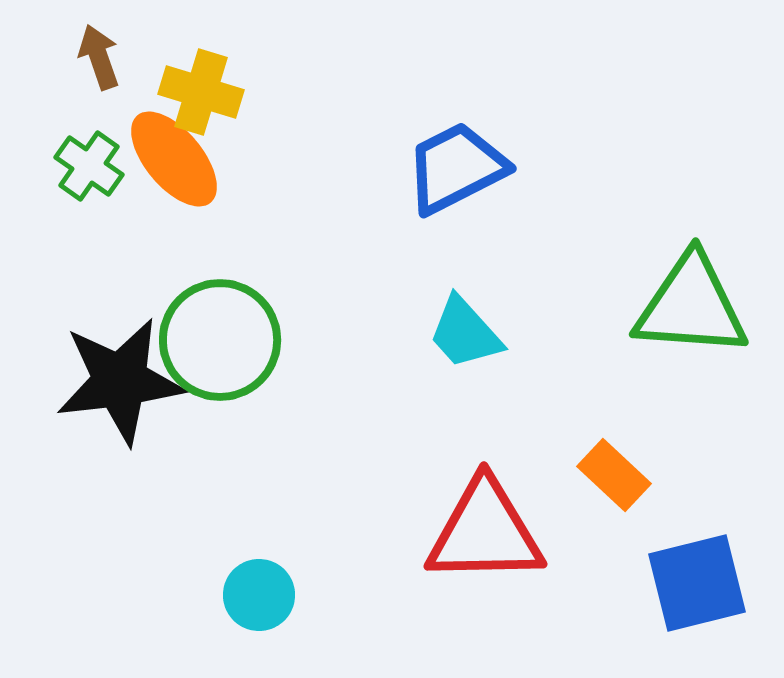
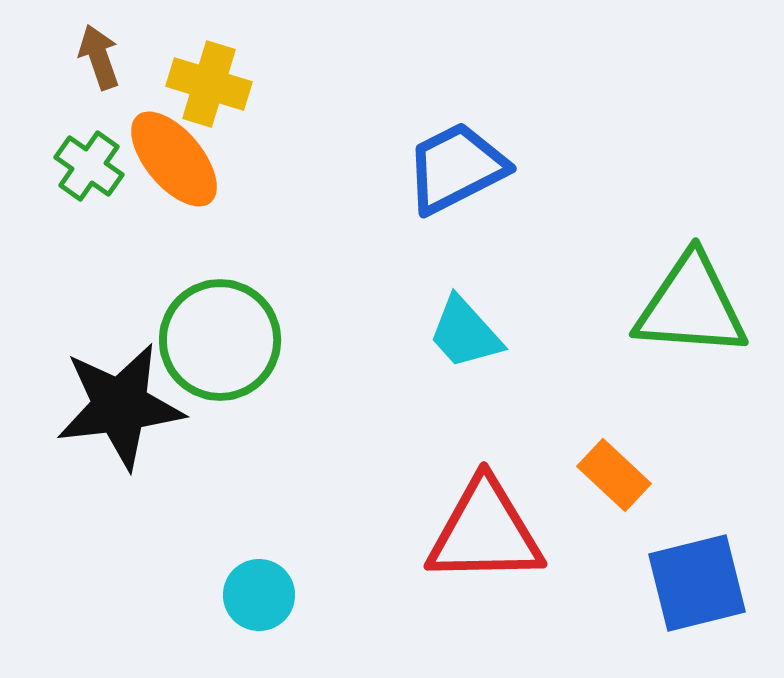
yellow cross: moved 8 px right, 8 px up
black star: moved 25 px down
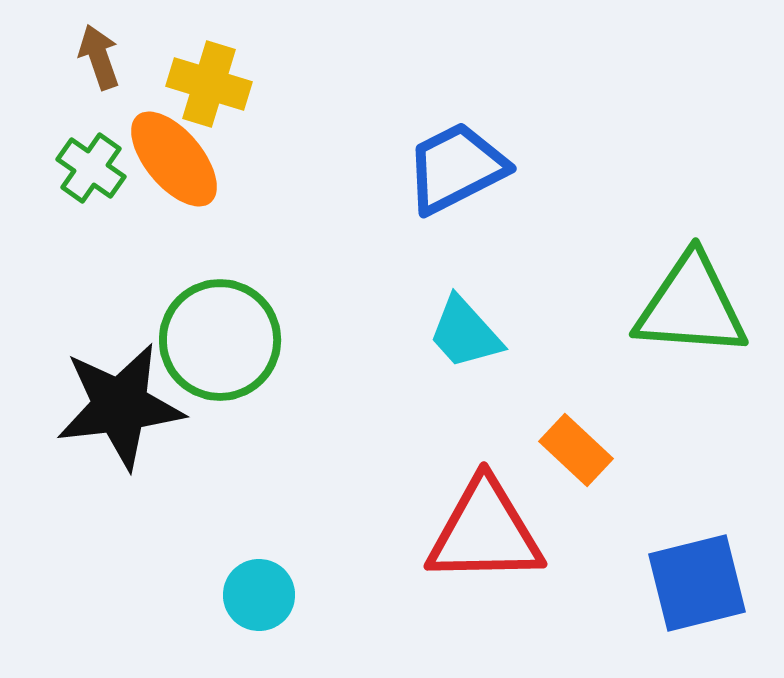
green cross: moved 2 px right, 2 px down
orange rectangle: moved 38 px left, 25 px up
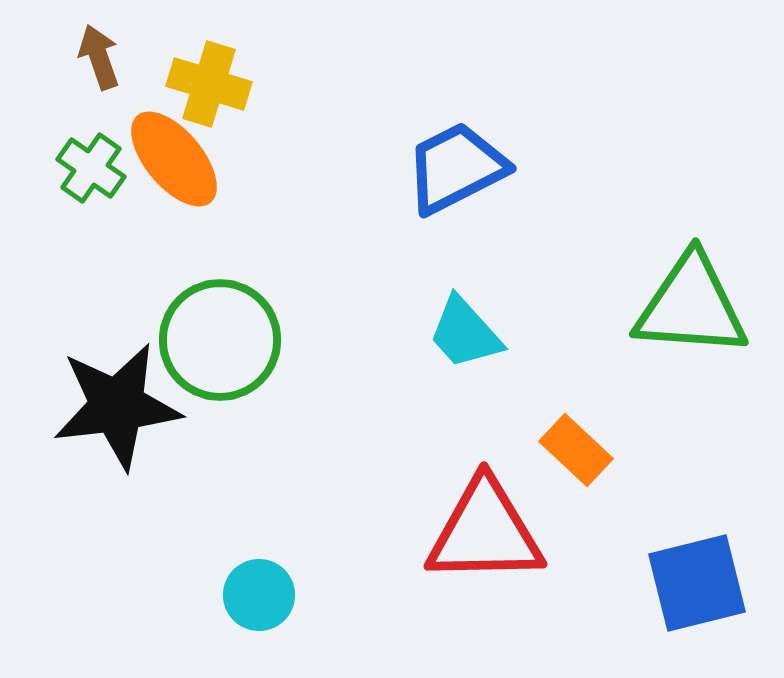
black star: moved 3 px left
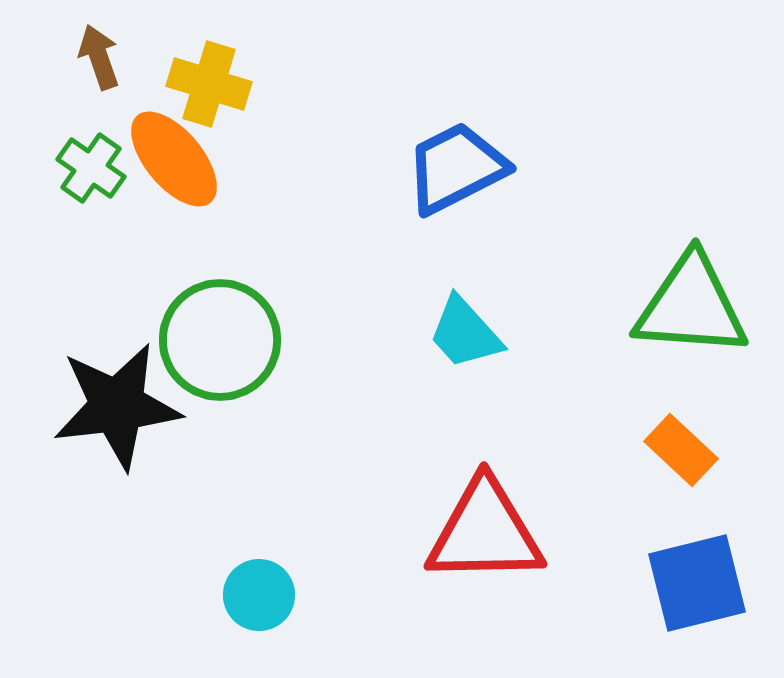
orange rectangle: moved 105 px right
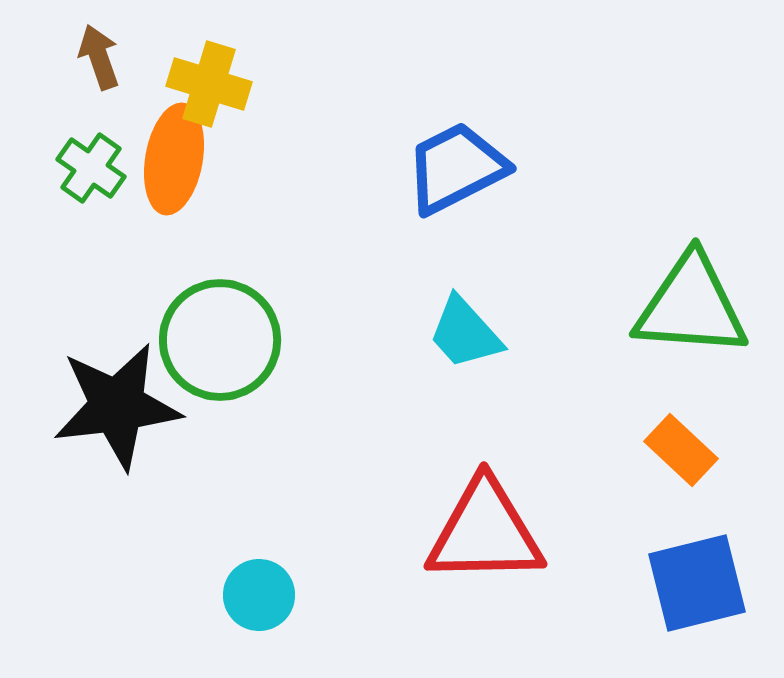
orange ellipse: rotated 50 degrees clockwise
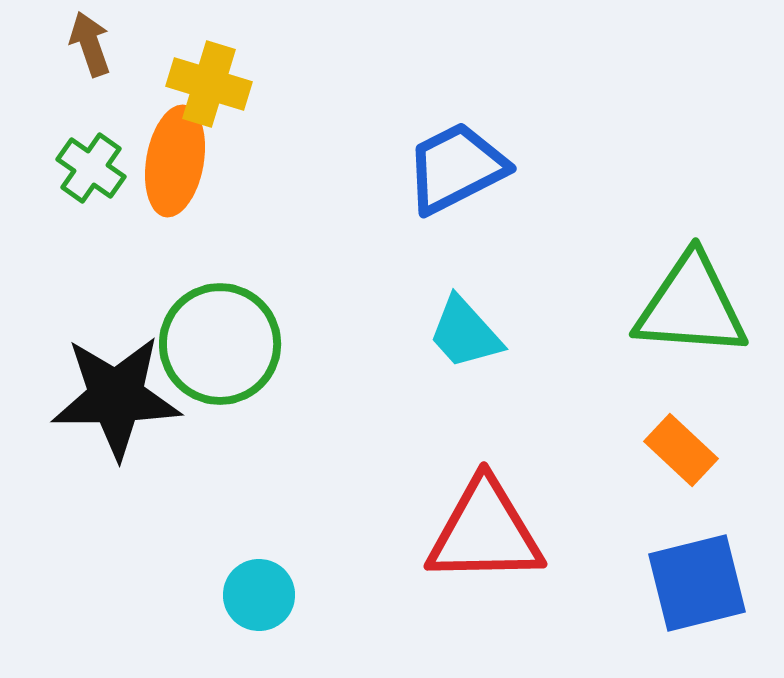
brown arrow: moved 9 px left, 13 px up
orange ellipse: moved 1 px right, 2 px down
green circle: moved 4 px down
black star: moved 1 px left, 9 px up; rotated 6 degrees clockwise
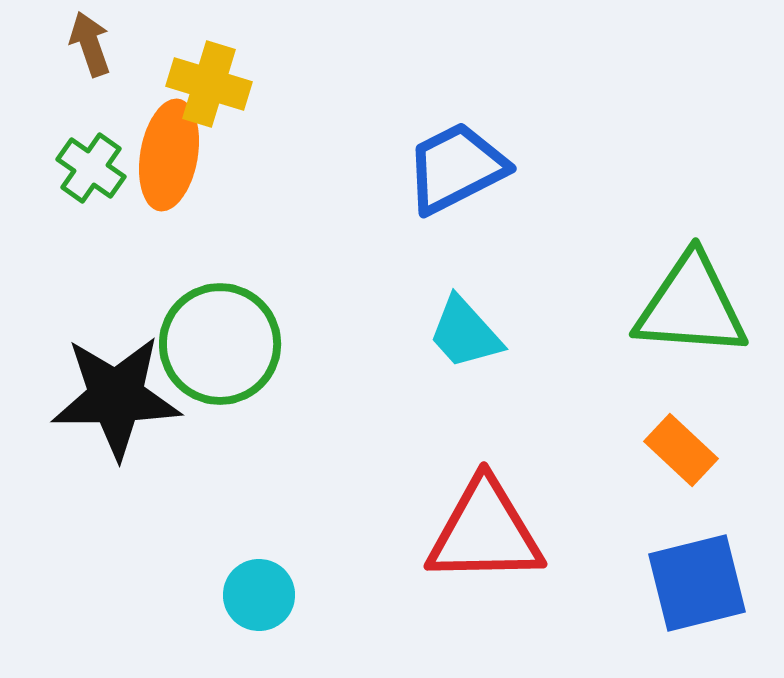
orange ellipse: moved 6 px left, 6 px up
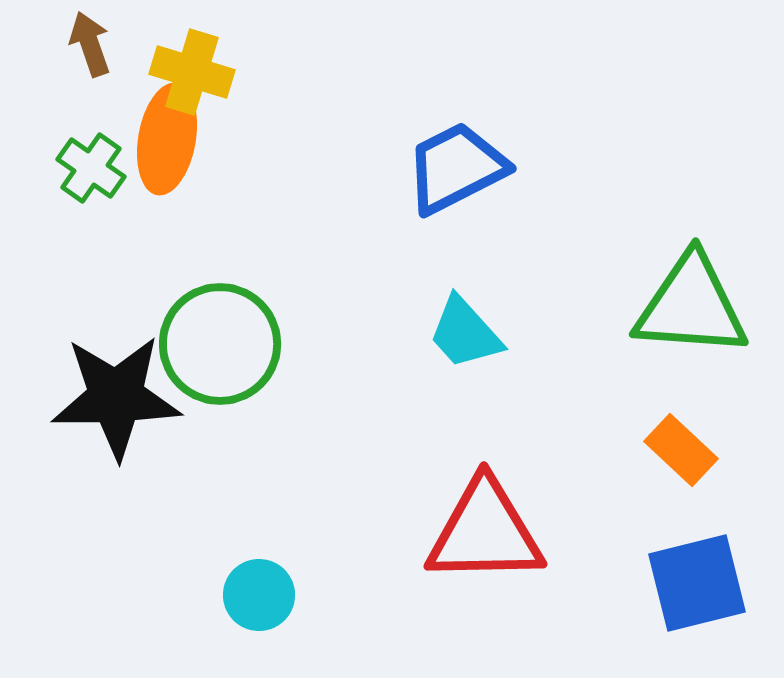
yellow cross: moved 17 px left, 12 px up
orange ellipse: moved 2 px left, 16 px up
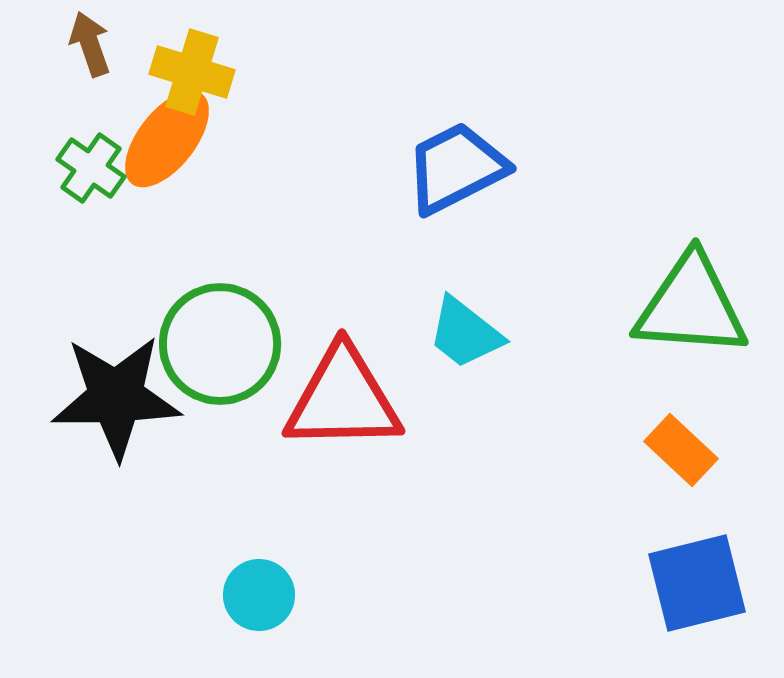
orange ellipse: rotated 28 degrees clockwise
cyan trapezoid: rotated 10 degrees counterclockwise
red triangle: moved 142 px left, 133 px up
